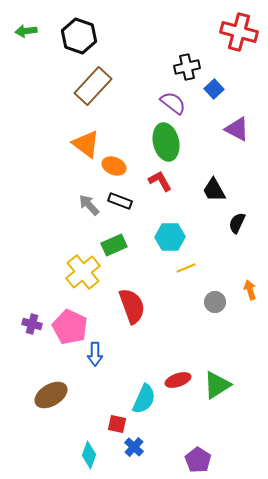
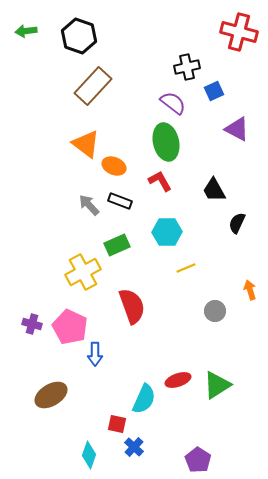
blue square: moved 2 px down; rotated 18 degrees clockwise
cyan hexagon: moved 3 px left, 5 px up
green rectangle: moved 3 px right
yellow cross: rotated 12 degrees clockwise
gray circle: moved 9 px down
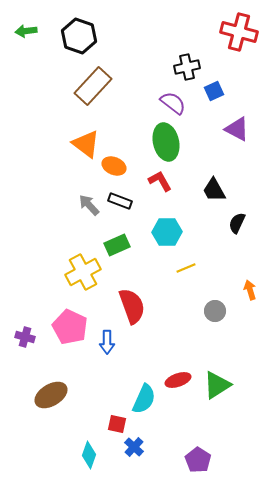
purple cross: moved 7 px left, 13 px down
blue arrow: moved 12 px right, 12 px up
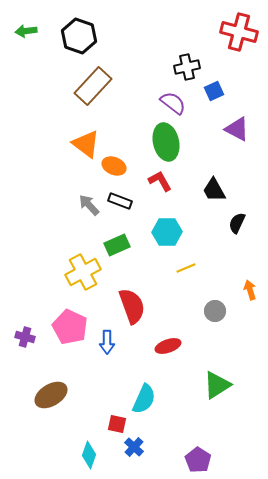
red ellipse: moved 10 px left, 34 px up
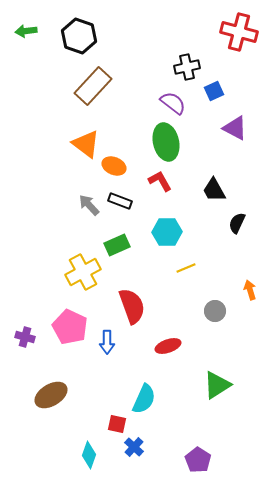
purple triangle: moved 2 px left, 1 px up
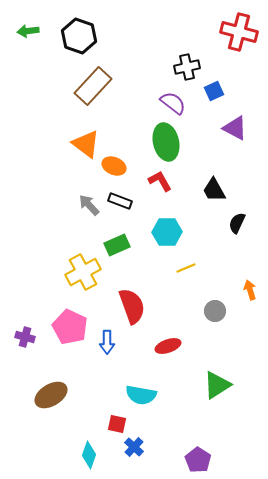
green arrow: moved 2 px right
cyan semicircle: moved 3 px left, 4 px up; rotated 76 degrees clockwise
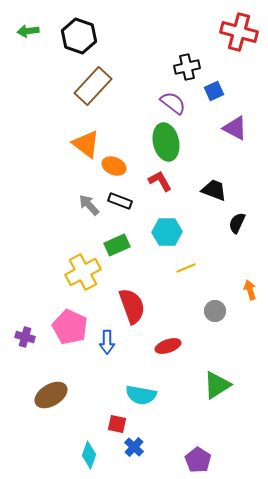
black trapezoid: rotated 140 degrees clockwise
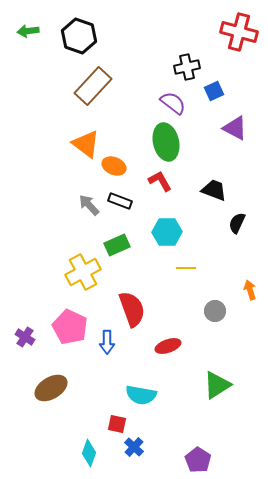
yellow line: rotated 24 degrees clockwise
red semicircle: moved 3 px down
purple cross: rotated 18 degrees clockwise
brown ellipse: moved 7 px up
cyan diamond: moved 2 px up
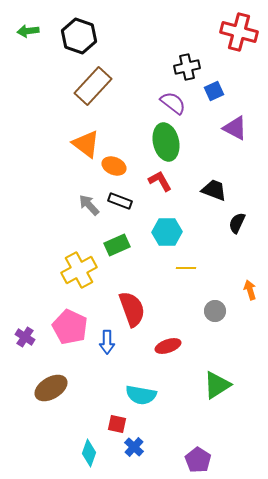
yellow cross: moved 4 px left, 2 px up
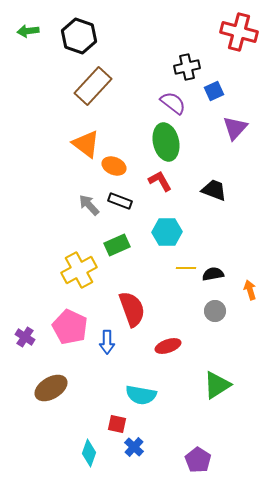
purple triangle: rotated 44 degrees clockwise
black semicircle: moved 24 px left, 51 px down; rotated 55 degrees clockwise
